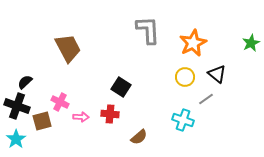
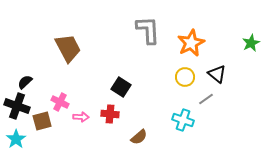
orange star: moved 2 px left
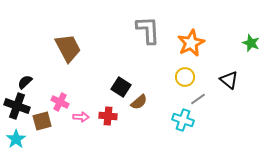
green star: rotated 24 degrees counterclockwise
black triangle: moved 12 px right, 6 px down
gray line: moved 8 px left
red cross: moved 2 px left, 2 px down
brown semicircle: moved 35 px up
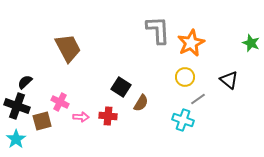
gray L-shape: moved 10 px right
brown semicircle: moved 2 px right, 1 px down; rotated 18 degrees counterclockwise
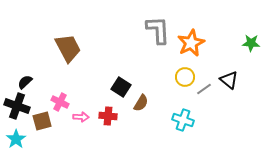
green star: rotated 18 degrees counterclockwise
gray line: moved 6 px right, 10 px up
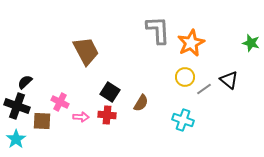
green star: rotated 12 degrees clockwise
brown trapezoid: moved 18 px right, 3 px down
black square: moved 11 px left, 5 px down
red cross: moved 1 px left, 1 px up
brown square: rotated 18 degrees clockwise
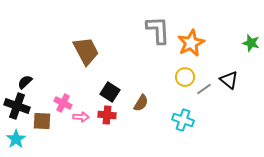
pink cross: moved 3 px right, 1 px down
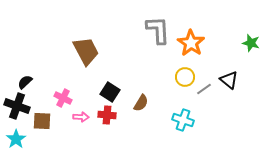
orange star: rotated 12 degrees counterclockwise
pink cross: moved 5 px up
